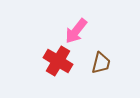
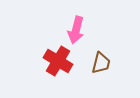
pink arrow: moved 1 px up; rotated 24 degrees counterclockwise
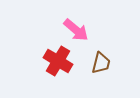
pink arrow: rotated 64 degrees counterclockwise
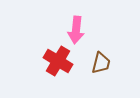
pink arrow: rotated 56 degrees clockwise
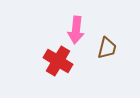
brown trapezoid: moved 6 px right, 15 px up
